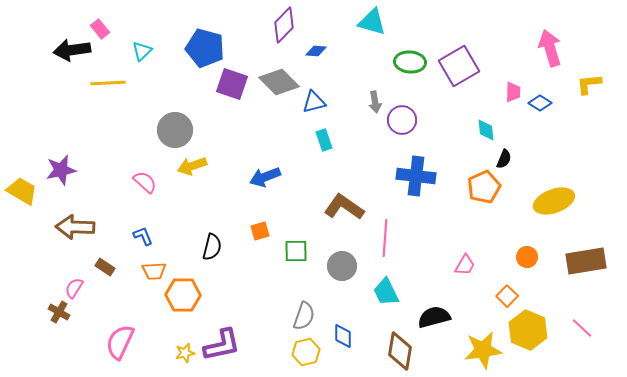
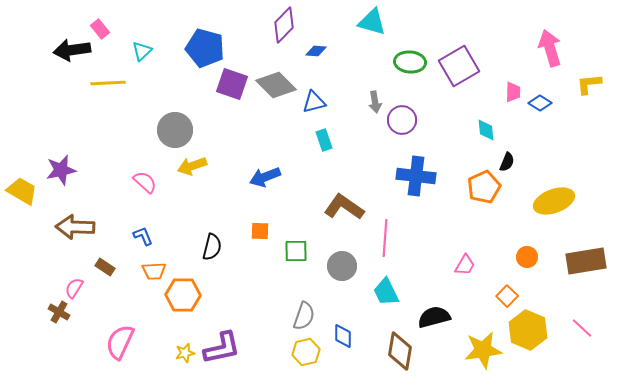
gray diamond at (279, 82): moved 3 px left, 3 px down
black semicircle at (504, 159): moved 3 px right, 3 px down
orange square at (260, 231): rotated 18 degrees clockwise
purple L-shape at (222, 345): moved 3 px down
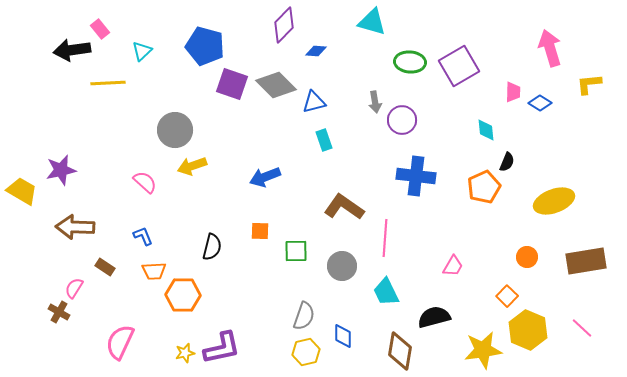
blue pentagon at (205, 48): moved 2 px up
pink trapezoid at (465, 265): moved 12 px left, 1 px down
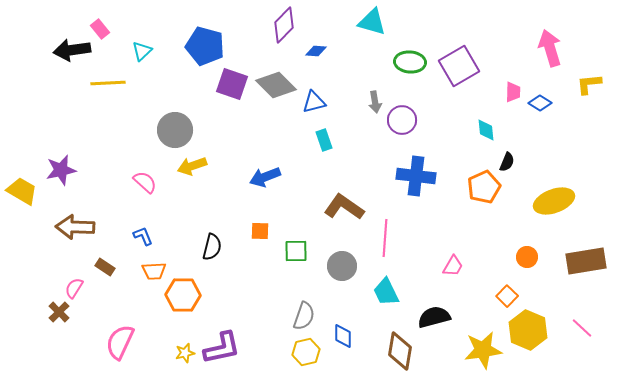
brown cross at (59, 312): rotated 15 degrees clockwise
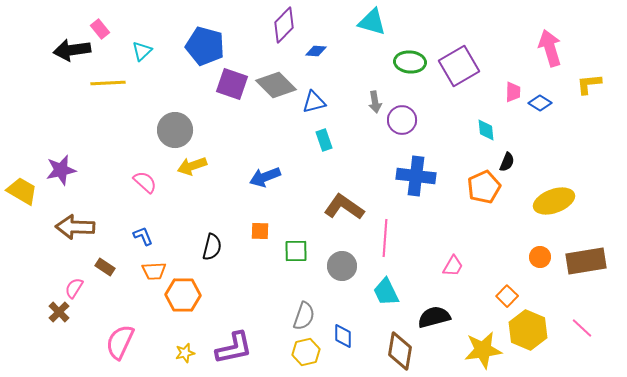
orange circle at (527, 257): moved 13 px right
purple L-shape at (222, 348): moved 12 px right
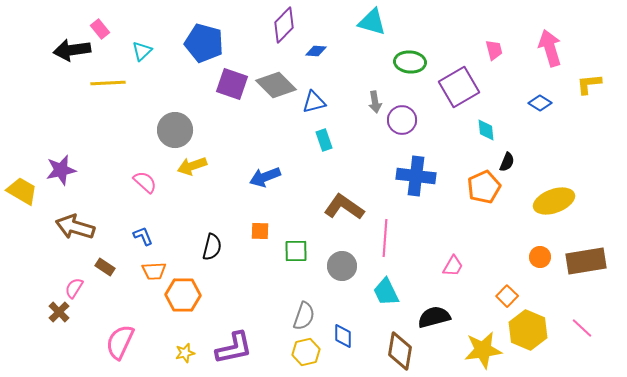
blue pentagon at (205, 46): moved 1 px left, 3 px up
purple square at (459, 66): moved 21 px down
pink trapezoid at (513, 92): moved 19 px left, 42 px up; rotated 15 degrees counterclockwise
brown arrow at (75, 227): rotated 15 degrees clockwise
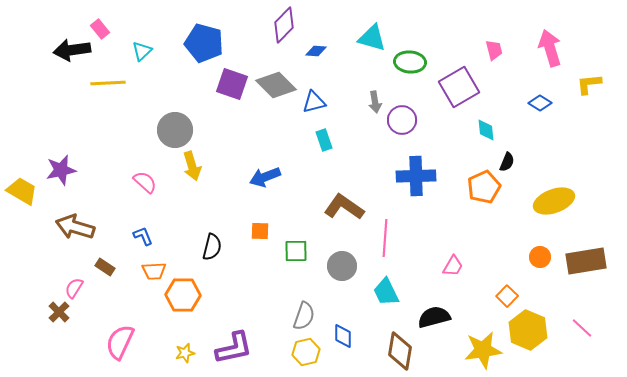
cyan triangle at (372, 22): moved 16 px down
yellow arrow at (192, 166): rotated 88 degrees counterclockwise
blue cross at (416, 176): rotated 9 degrees counterclockwise
